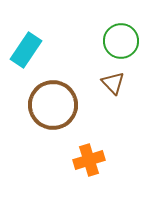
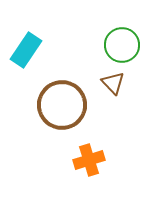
green circle: moved 1 px right, 4 px down
brown circle: moved 9 px right
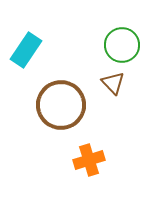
brown circle: moved 1 px left
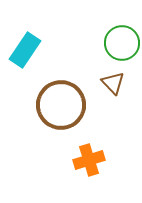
green circle: moved 2 px up
cyan rectangle: moved 1 px left
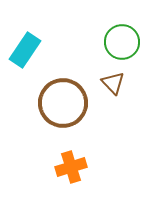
green circle: moved 1 px up
brown circle: moved 2 px right, 2 px up
orange cross: moved 18 px left, 7 px down
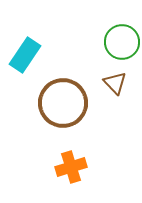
cyan rectangle: moved 5 px down
brown triangle: moved 2 px right
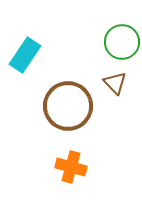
brown circle: moved 5 px right, 3 px down
orange cross: rotated 32 degrees clockwise
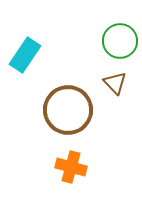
green circle: moved 2 px left, 1 px up
brown circle: moved 4 px down
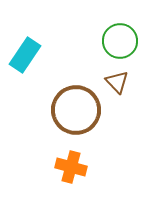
brown triangle: moved 2 px right, 1 px up
brown circle: moved 8 px right
